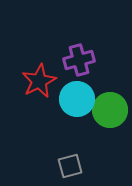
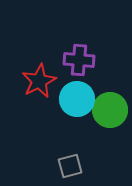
purple cross: rotated 20 degrees clockwise
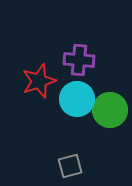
red star: rotated 8 degrees clockwise
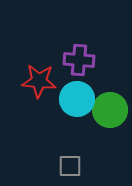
red star: rotated 24 degrees clockwise
gray square: rotated 15 degrees clockwise
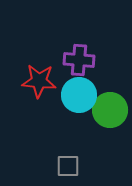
cyan circle: moved 2 px right, 4 px up
gray square: moved 2 px left
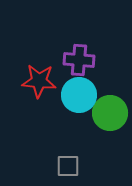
green circle: moved 3 px down
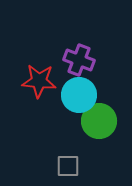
purple cross: rotated 16 degrees clockwise
green circle: moved 11 px left, 8 px down
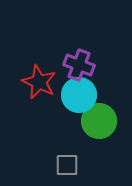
purple cross: moved 5 px down
red star: moved 1 px down; rotated 20 degrees clockwise
gray square: moved 1 px left, 1 px up
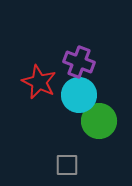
purple cross: moved 3 px up
